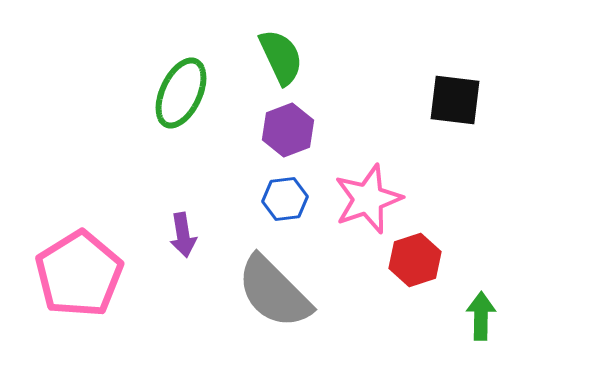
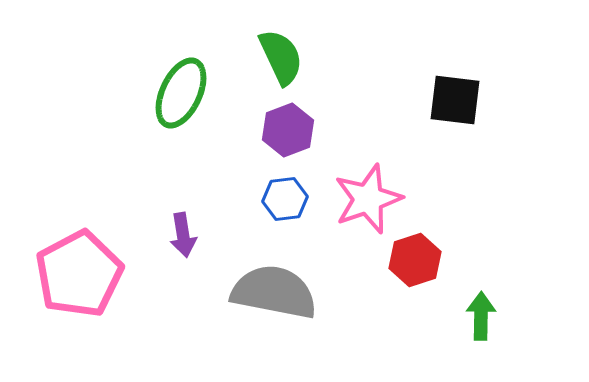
pink pentagon: rotated 4 degrees clockwise
gray semicircle: rotated 146 degrees clockwise
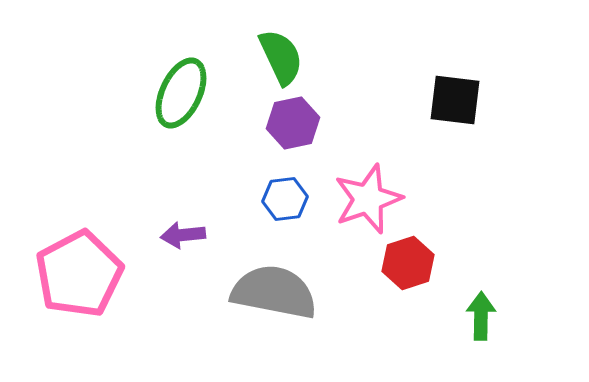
purple hexagon: moved 5 px right, 7 px up; rotated 9 degrees clockwise
purple arrow: rotated 93 degrees clockwise
red hexagon: moved 7 px left, 3 px down
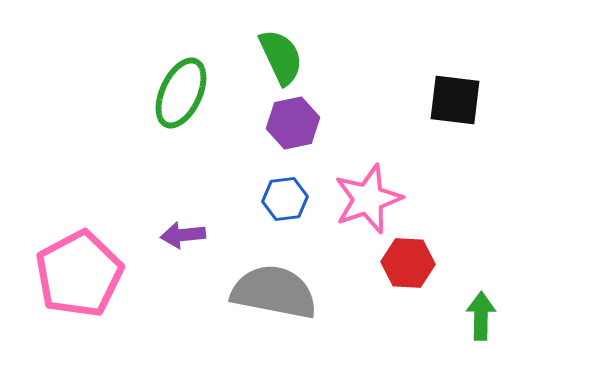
red hexagon: rotated 21 degrees clockwise
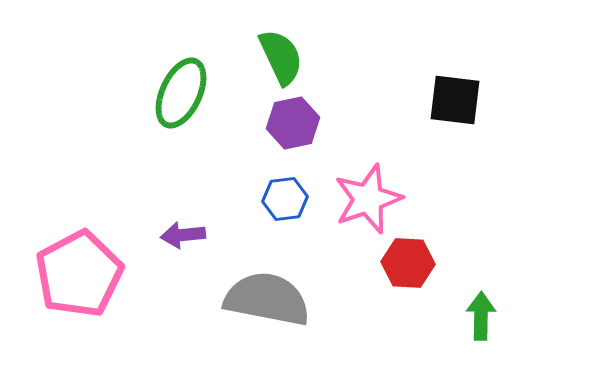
gray semicircle: moved 7 px left, 7 px down
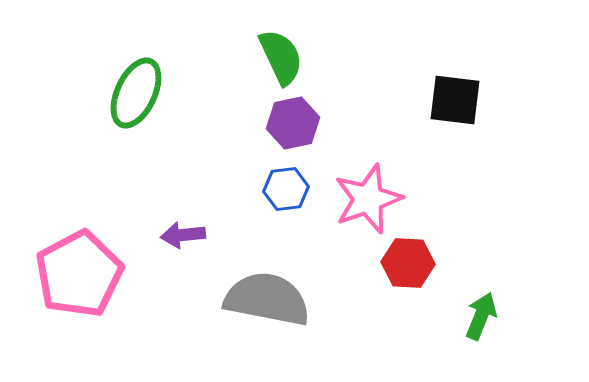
green ellipse: moved 45 px left
blue hexagon: moved 1 px right, 10 px up
green arrow: rotated 21 degrees clockwise
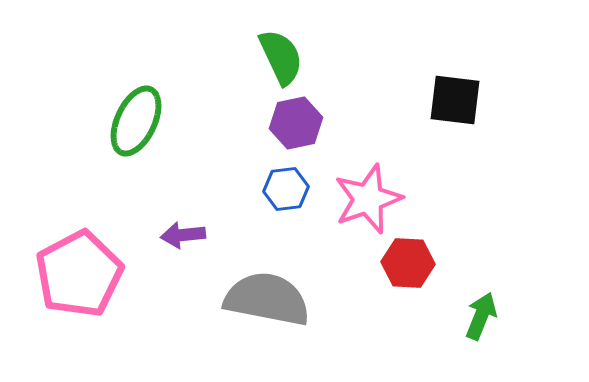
green ellipse: moved 28 px down
purple hexagon: moved 3 px right
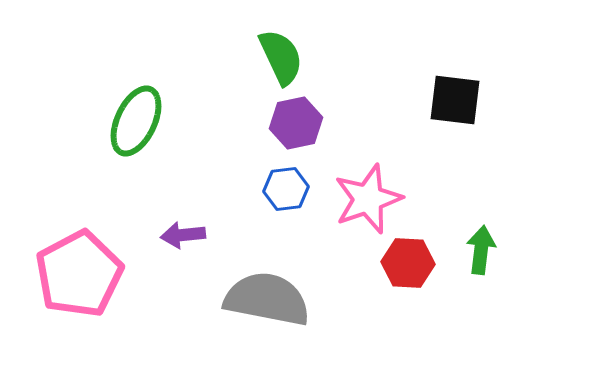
green arrow: moved 66 px up; rotated 15 degrees counterclockwise
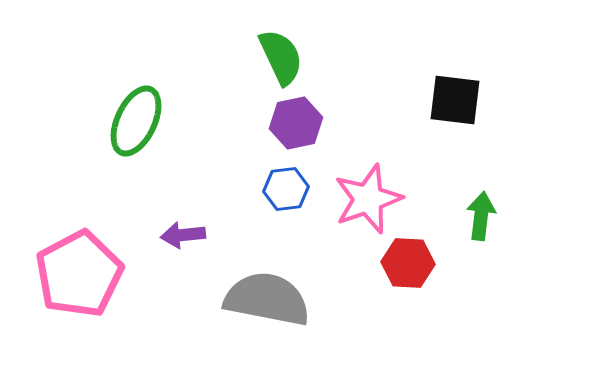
green arrow: moved 34 px up
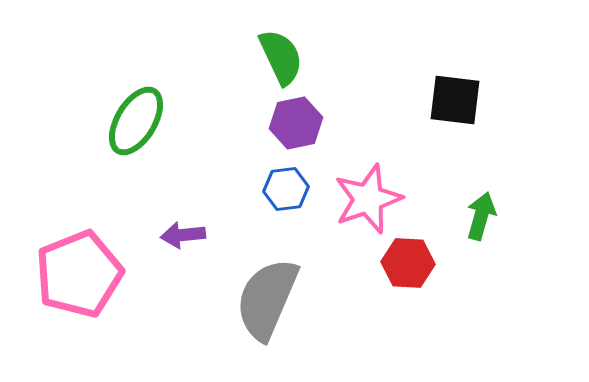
green ellipse: rotated 6 degrees clockwise
green arrow: rotated 9 degrees clockwise
pink pentagon: rotated 6 degrees clockwise
gray semicircle: rotated 78 degrees counterclockwise
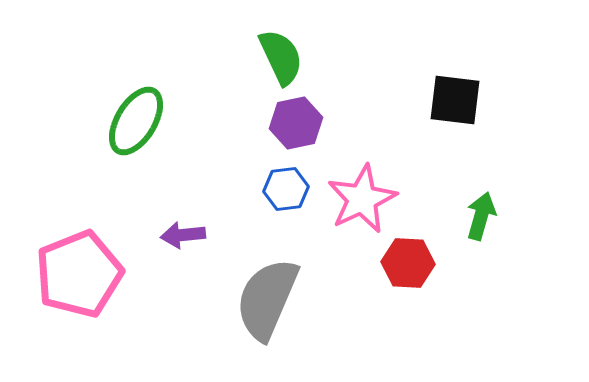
pink star: moved 6 px left; rotated 6 degrees counterclockwise
